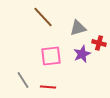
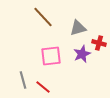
gray line: rotated 18 degrees clockwise
red line: moved 5 px left; rotated 35 degrees clockwise
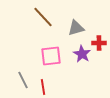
gray triangle: moved 2 px left
red cross: rotated 16 degrees counterclockwise
purple star: rotated 18 degrees counterclockwise
gray line: rotated 12 degrees counterclockwise
red line: rotated 42 degrees clockwise
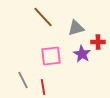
red cross: moved 1 px left, 1 px up
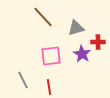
red line: moved 6 px right
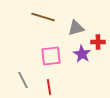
brown line: rotated 30 degrees counterclockwise
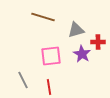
gray triangle: moved 2 px down
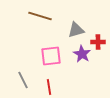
brown line: moved 3 px left, 1 px up
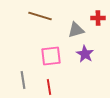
red cross: moved 24 px up
purple star: moved 3 px right
gray line: rotated 18 degrees clockwise
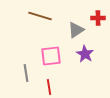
gray triangle: rotated 18 degrees counterclockwise
gray line: moved 3 px right, 7 px up
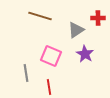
pink square: rotated 30 degrees clockwise
